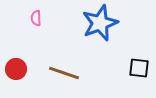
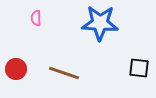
blue star: rotated 24 degrees clockwise
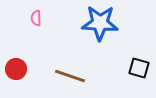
black square: rotated 10 degrees clockwise
brown line: moved 6 px right, 3 px down
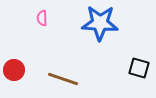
pink semicircle: moved 6 px right
red circle: moved 2 px left, 1 px down
brown line: moved 7 px left, 3 px down
